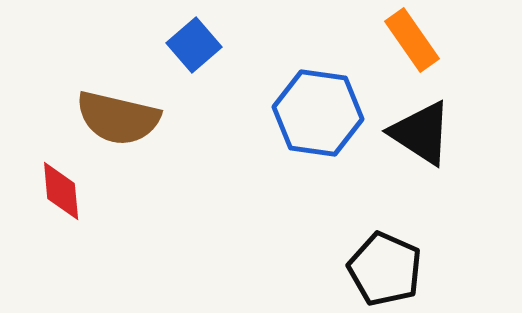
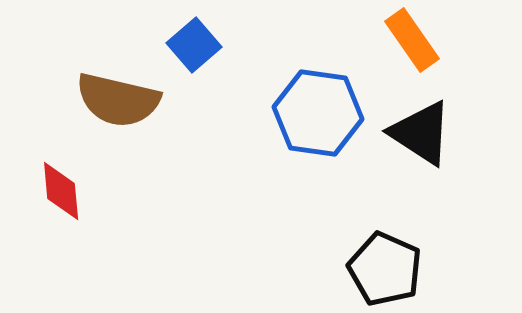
brown semicircle: moved 18 px up
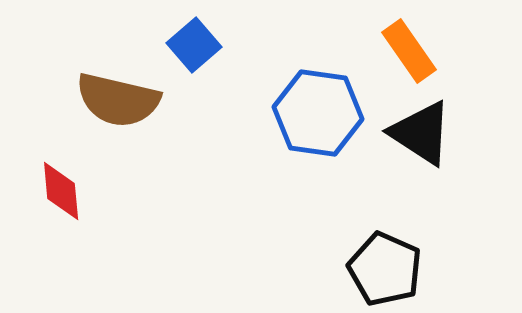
orange rectangle: moved 3 px left, 11 px down
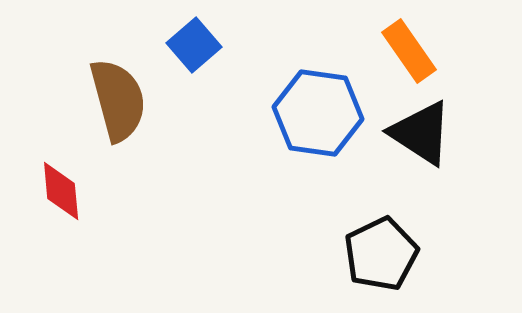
brown semicircle: rotated 118 degrees counterclockwise
black pentagon: moved 4 px left, 15 px up; rotated 22 degrees clockwise
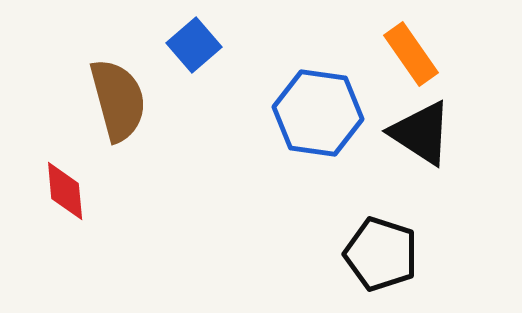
orange rectangle: moved 2 px right, 3 px down
red diamond: moved 4 px right
black pentagon: rotated 28 degrees counterclockwise
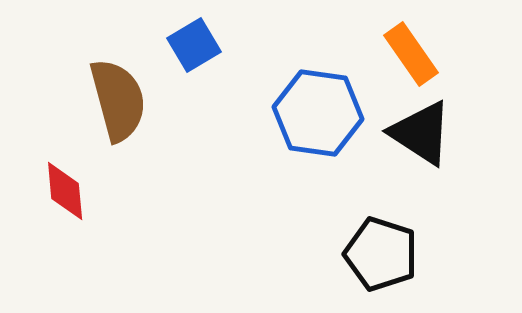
blue square: rotated 10 degrees clockwise
